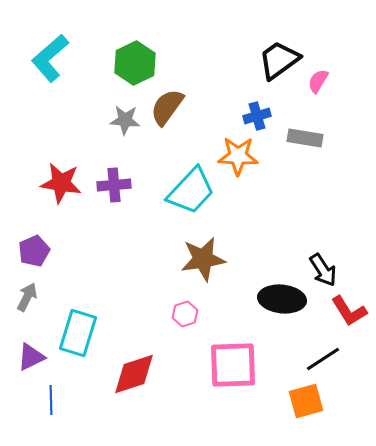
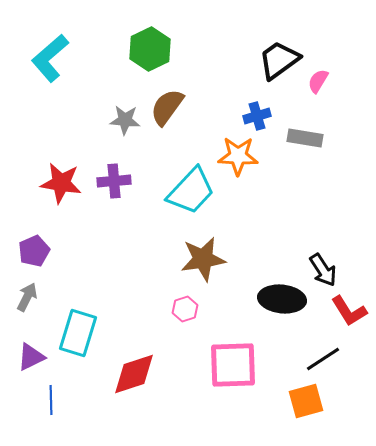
green hexagon: moved 15 px right, 14 px up
purple cross: moved 4 px up
pink hexagon: moved 5 px up
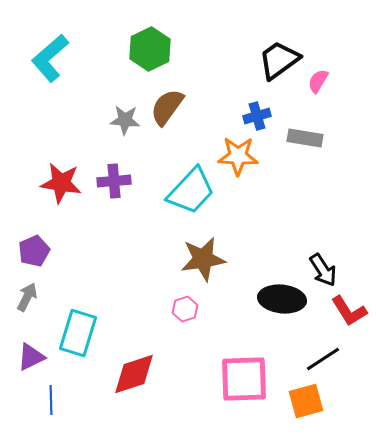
pink square: moved 11 px right, 14 px down
